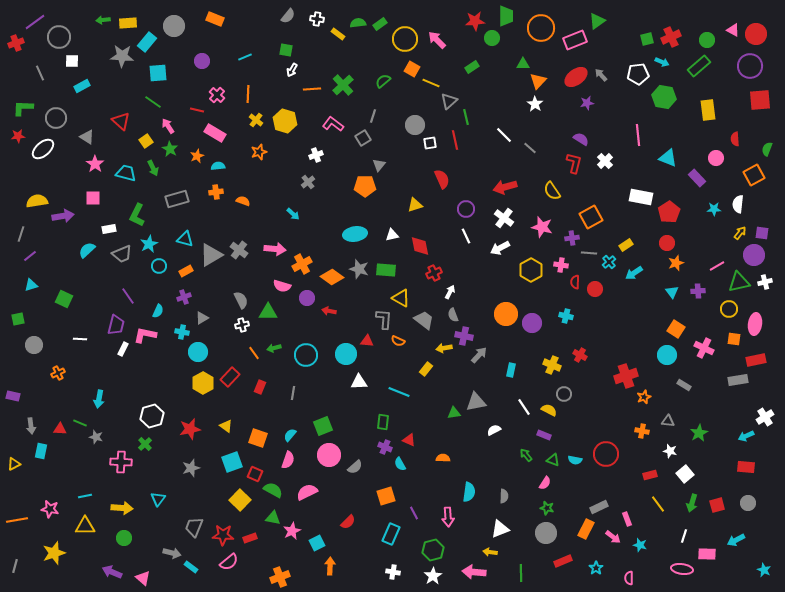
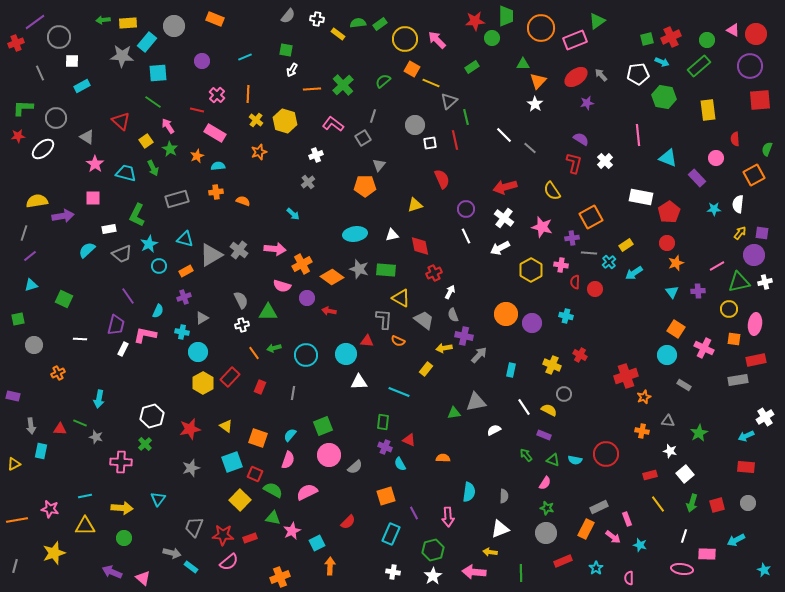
gray line at (21, 234): moved 3 px right, 1 px up
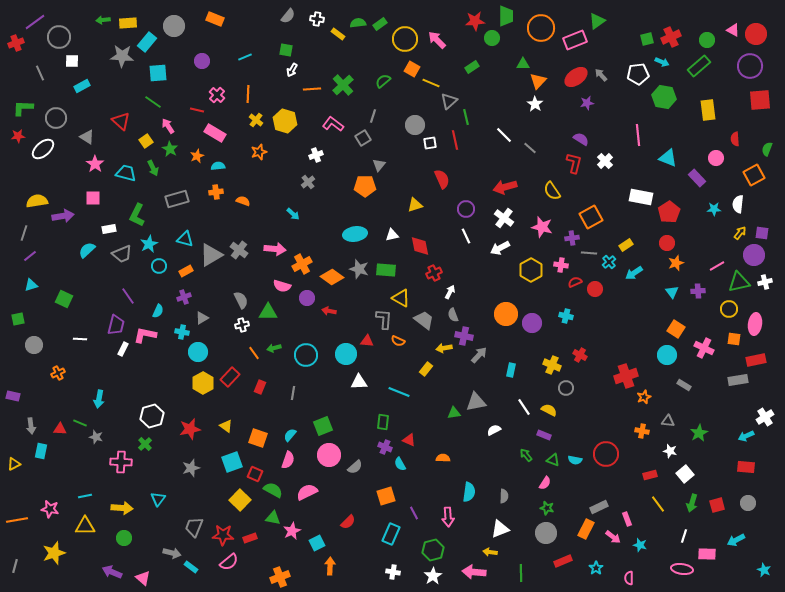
red semicircle at (575, 282): rotated 64 degrees clockwise
gray circle at (564, 394): moved 2 px right, 6 px up
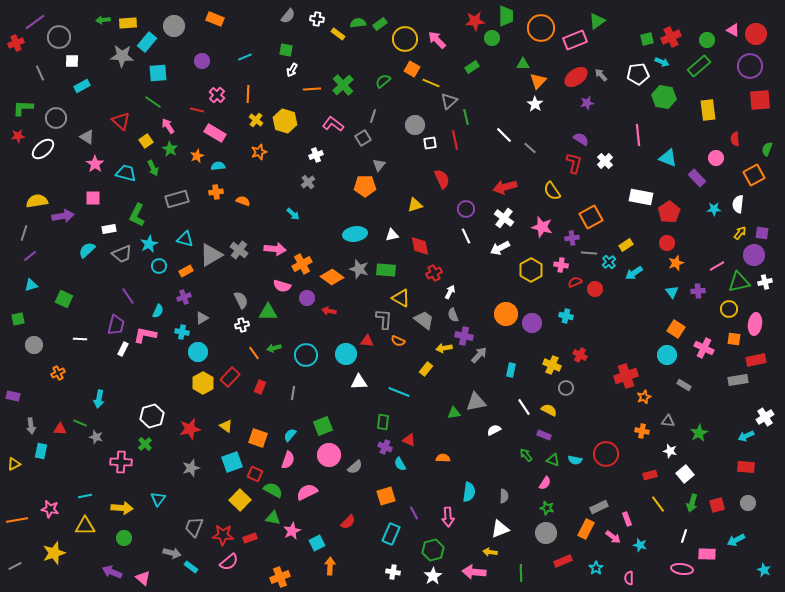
gray line at (15, 566): rotated 48 degrees clockwise
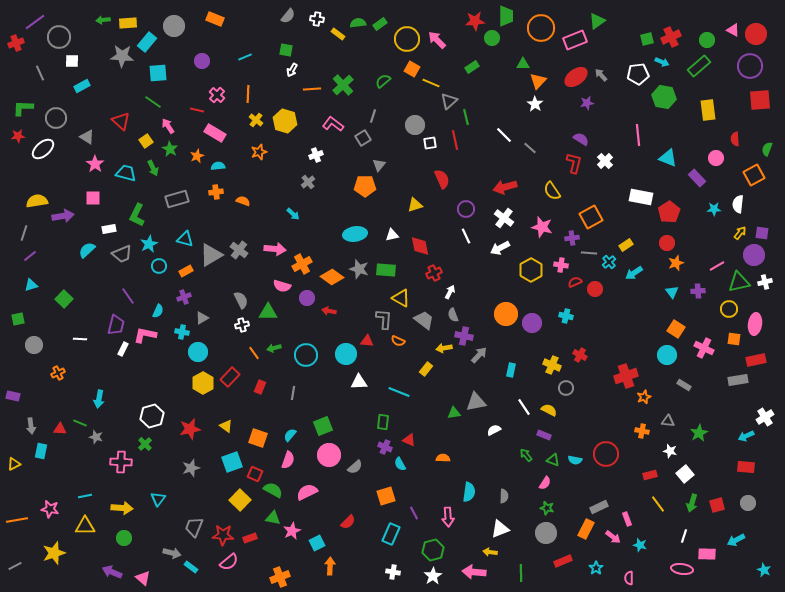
yellow circle at (405, 39): moved 2 px right
green square at (64, 299): rotated 18 degrees clockwise
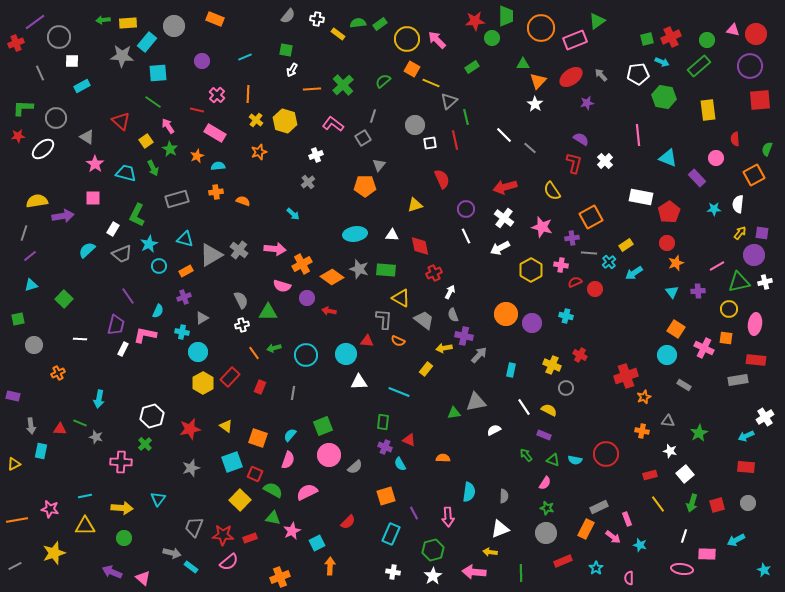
pink triangle at (733, 30): rotated 16 degrees counterclockwise
red ellipse at (576, 77): moved 5 px left
white rectangle at (109, 229): moved 4 px right; rotated 48 degrees counterclockwise
white triangle at (392, 235): rotated 16 degrees clockwise
orange square at (734, 339): moved 8 px left, 1 px up
red rectangle at (756, 360): rotated 18 degrees clockwise
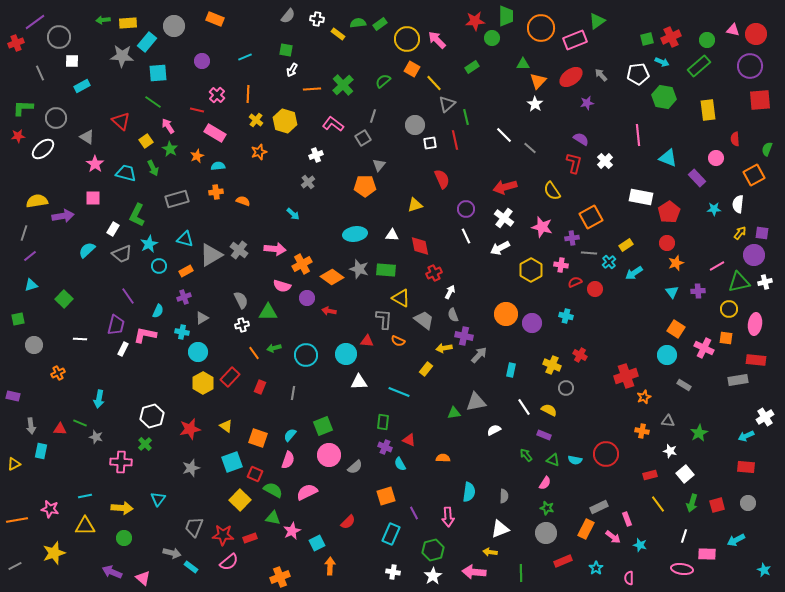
yellow line at (431, 83): moved 3 px right; rotated 24 degrees clockwise
gray triangle at (449, 101): moved 2 px left, 3 px down
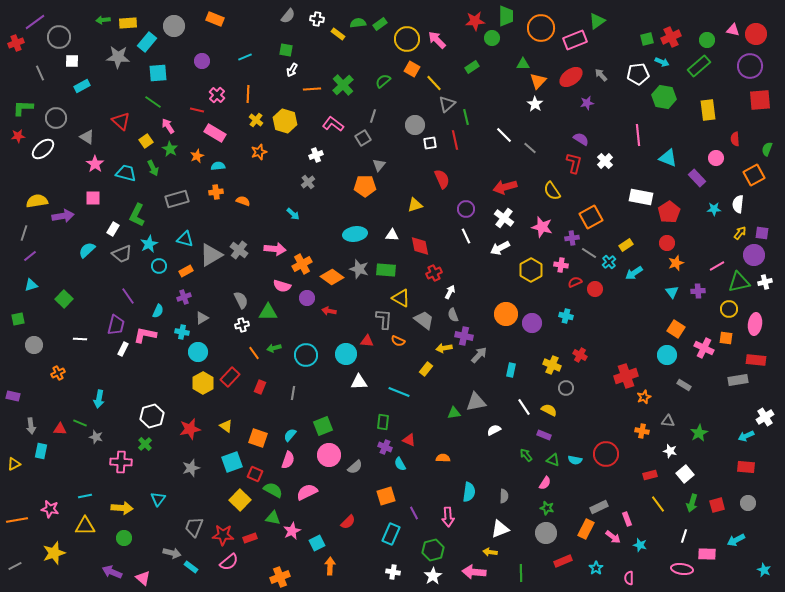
gray star at (122, 56): moved 4 px left, 1 px down
gray line at (589, 253): rotated 28 degrees clockwise
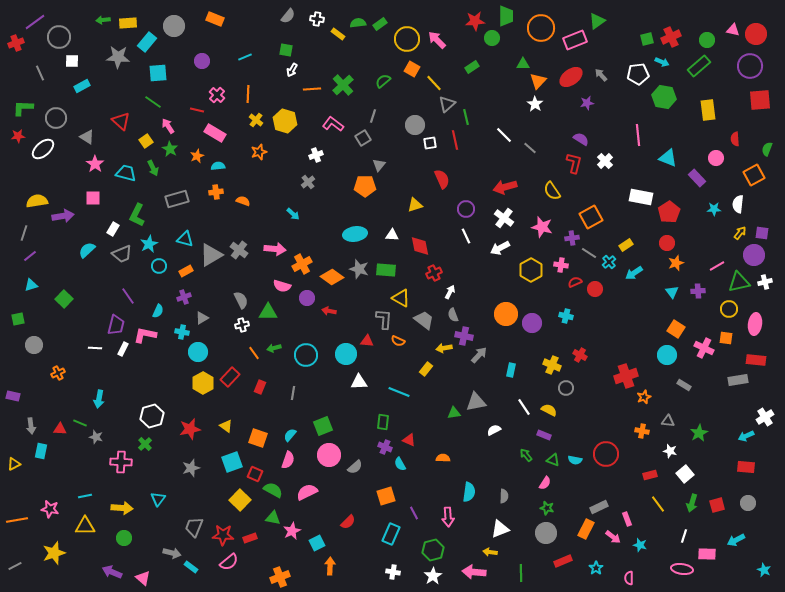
white line at (80, 339): moved 15 px right, 9 px down
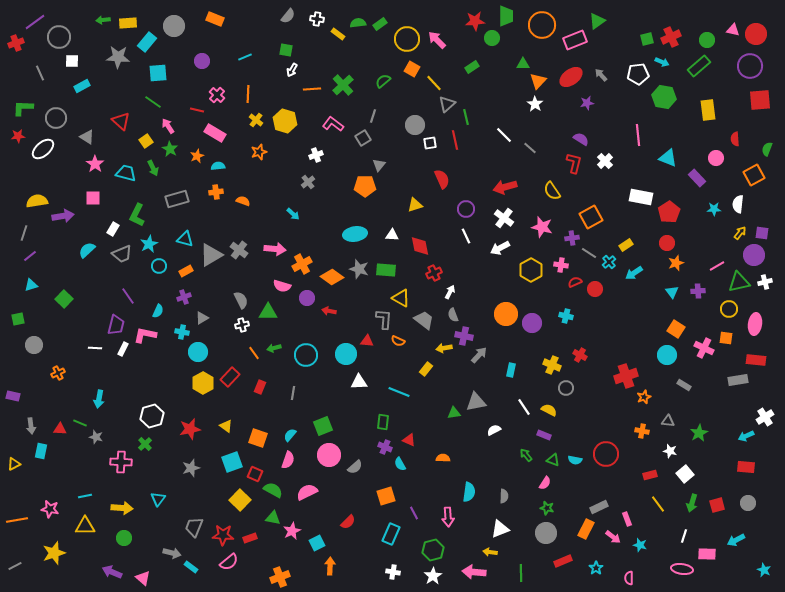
orange circle at (541, 28): moved 1 px right, 3 px up
